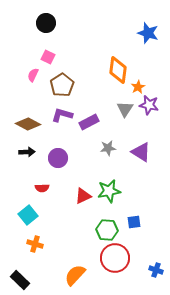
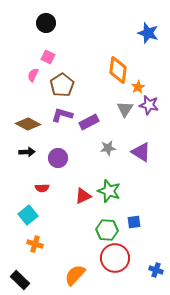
green star: rotated 30 degrees clockwise
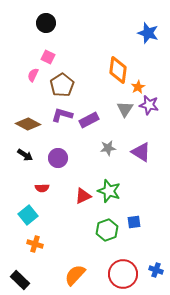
purple rectangle: moved 2 px up
black arrow: moved 2 px left, 3 px down; rotated 35 degrees clockwise
green hexagon: rotated 25 degrees counterclockwise
red circle: moved 8 px right, 16 px down
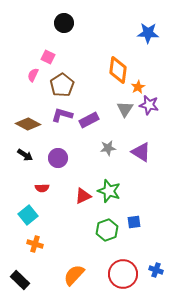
black circle: moved 18 px right
blue star: rotated 15 degrees counterclockwise
orange semicircle: moved 1 px left
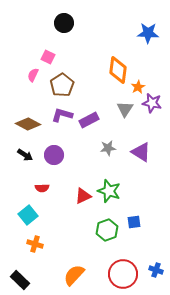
purple star: moved 3 px right, 2 px up
purple circle: moved 4 px left, 3 px up
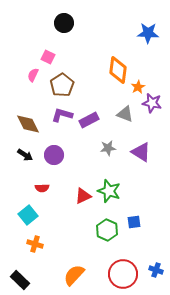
gray triangle: moved 5 px down; rotated 42 degrees counterclockwise
brown diamond: rotated 35 degrees clockwise
green hexagon: rotated 15 degrees counterclockwise
